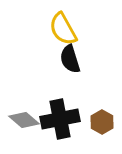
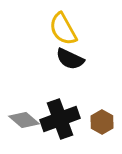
black semicircle: rotated 48 degrees counterclockwise
black cross: rotated 9 degrees counterclockwise
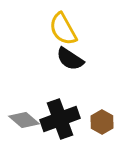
black semicircle: rotated 8 degrees clockwise
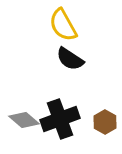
yellow semicircle: moved 4 px up
brown hexagon: moved 3 px right
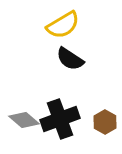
yellow semicircle: rotated 92 degrees counterclockwise
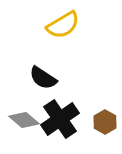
black semicircle: moved 27 px left, 19 px down
black cross: rotated 15 degrees counterclockwise
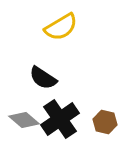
yellow semicircle: moved 2 px left, 2 px down
brown hexagon: rotated 15 degrees counterclockwise
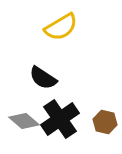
gray diamond: moved 1 px down
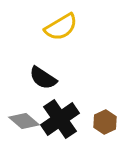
brown hexagon: rotated 20 degrees clockwise
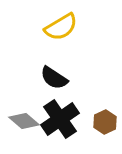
black semicircle: moved 11 px right
